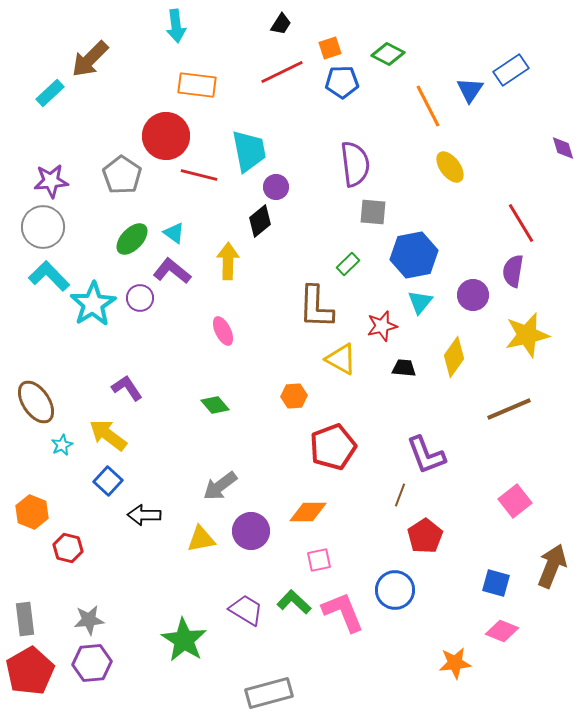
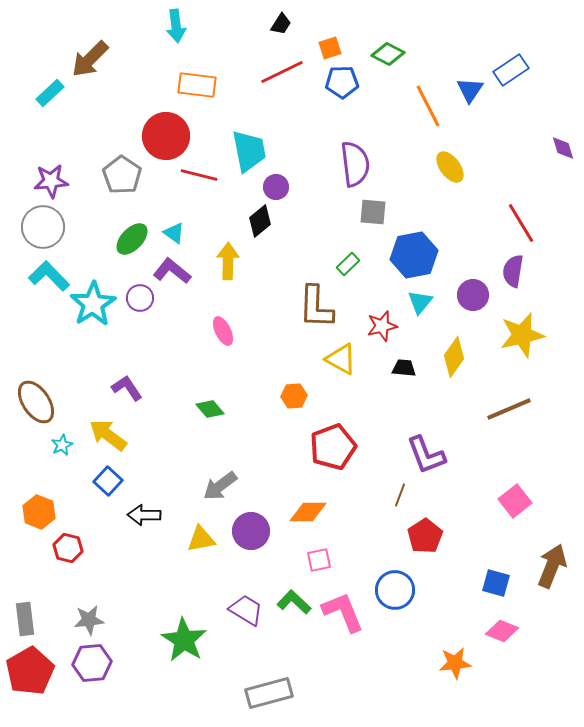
yellow star at (527, 335): moved 5 px left
green diamond at (215, 405): moved 5 px left, 4 px down
orange hexagon at (32, 512): moved 7 px right
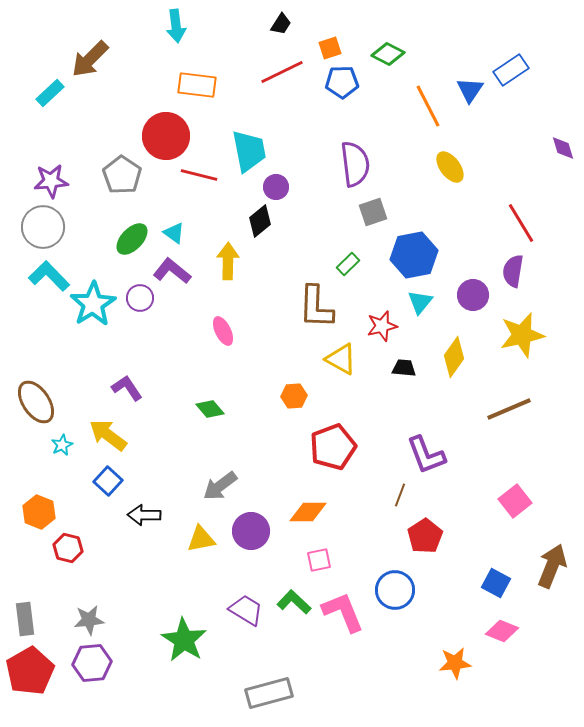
gray square at (373, 212): rotated 24 degrees counterclockwise
blue square at (496, 583): rotated 12 degrees clockwise
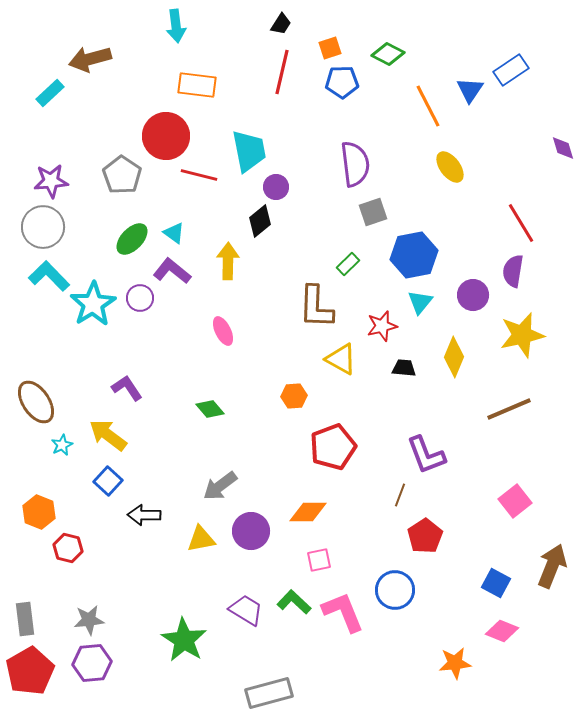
brown arrow at (90, 59): rotated 30 degrees clockwise
red line at (282, 72): rotated 51 degrees counterclockwise
yellow diamond at (454, 357): rotated 12 degrees counterclockwise
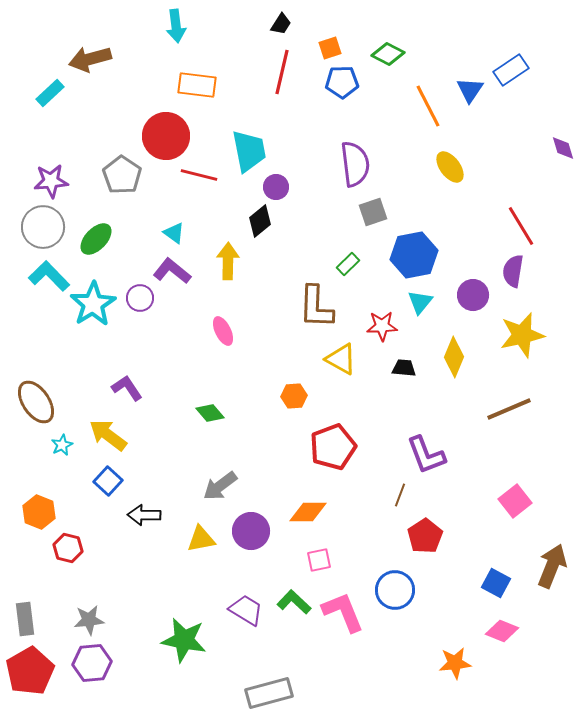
red line at (521, 223): moved 3 px down
green ellipse at (132, 239): moved 36 px left
red star at (382, 326): rotated 12 degrees clockwise
green diamond at (210, 409): moved 4 px down
green star at (184, 640): rotated 21 degrees counterclockwise
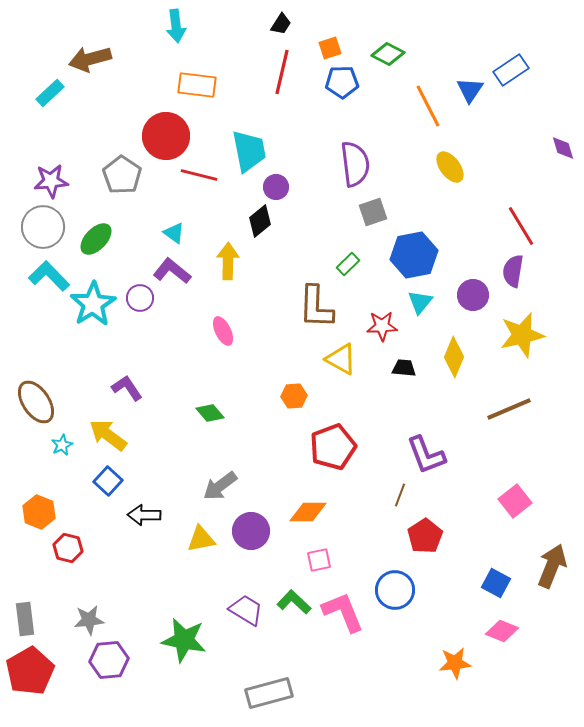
purple hexagon at (92, 663): moved 17 px right, 3 px up
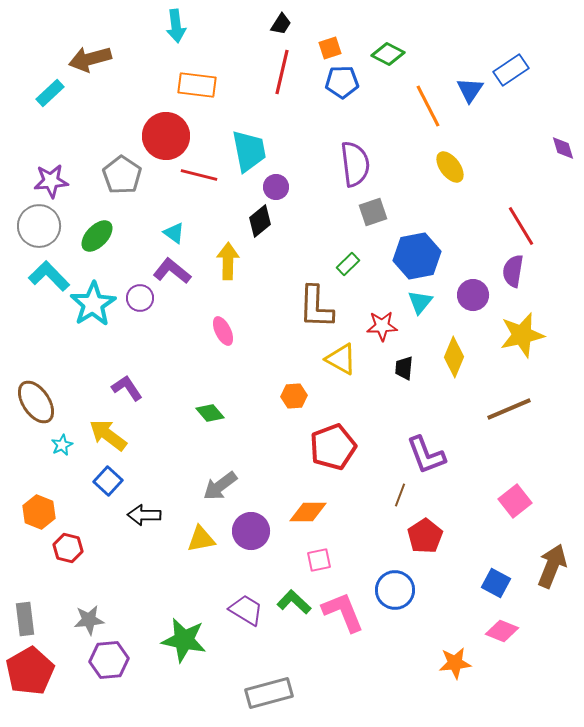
gray circle at (43, 227): moved 4 px left, 1 px up
green ellipse at (96, 239): moved 1 px right, 3 px up
blue hexagon at (414, 255): moved 3 px right, 1 px down
black trapezoid at (404, 368): rotated 90 degrees counterclockwise
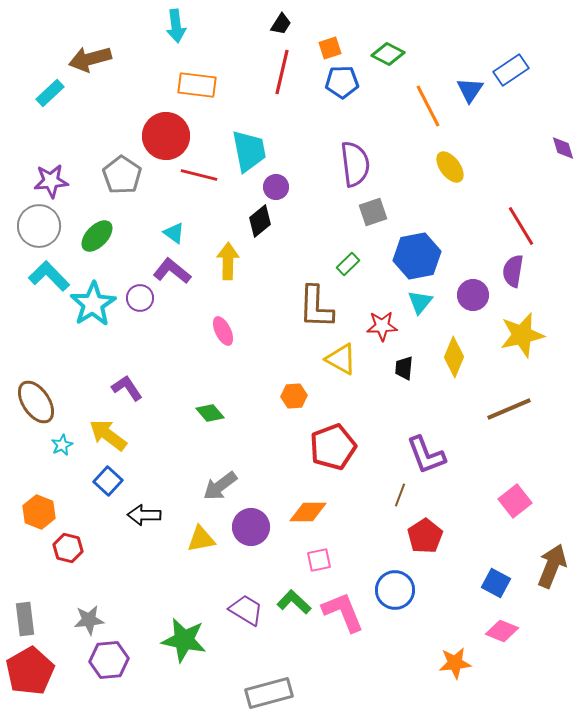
purple circle at (251, 531): moved 4 px up
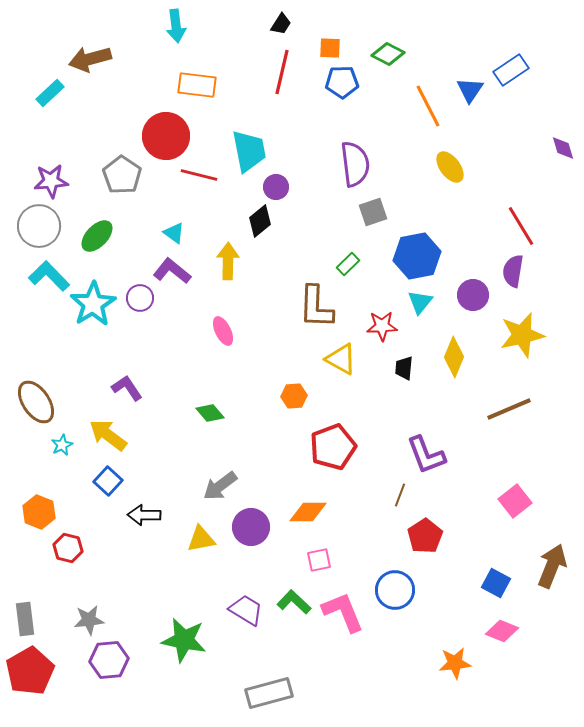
orange square at (330, 48): rotated 20 degrees clockwise
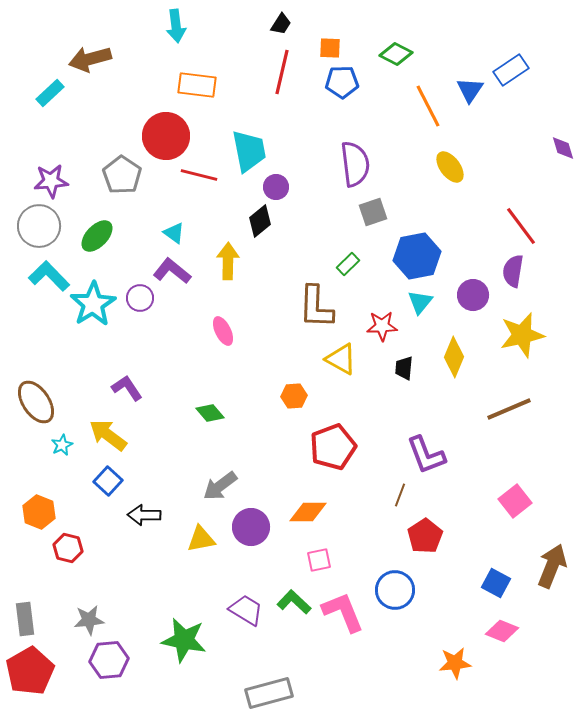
green diamond at (388, 54): moved 8 px right
red line at (521, 226): rotated 6 degrees counterclockwise
